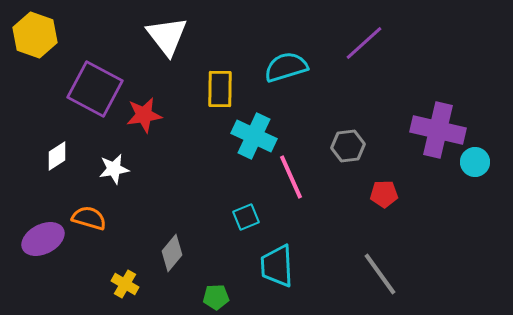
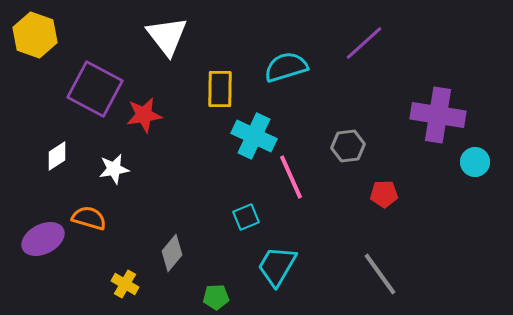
purple cross: moved 15 px up; rotated 4 degrees counterclockwise
cyan trapezoid: rotated 33 degrees clockwise
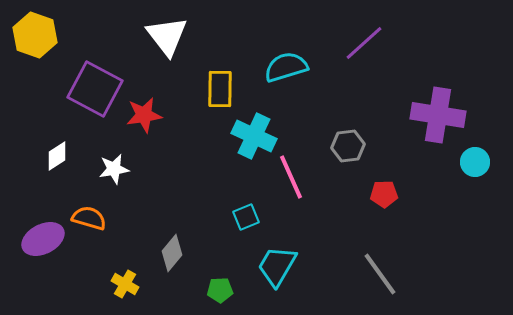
green pentagon: moved 4 px right, 7 px up
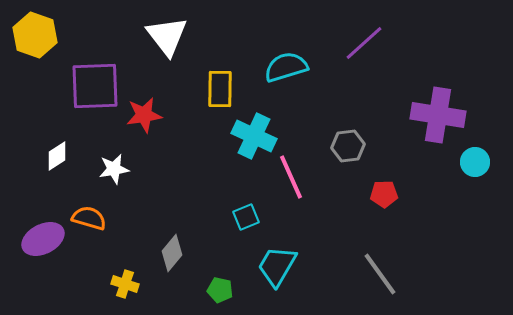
purple square: moved 3 px up; rotated 30 degrees counterclockwise
yellow cross: rotated 12 degrees counterclockwise
green pentagon: rotated 15 degrees clockwise
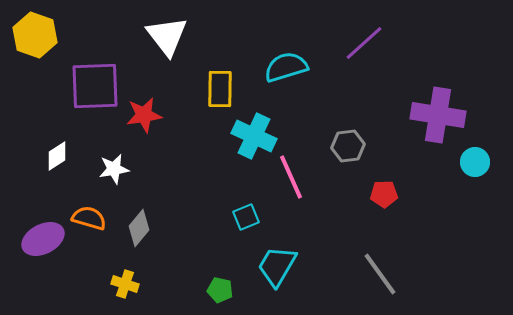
gray diamond: moved 33 px left, 25 px up
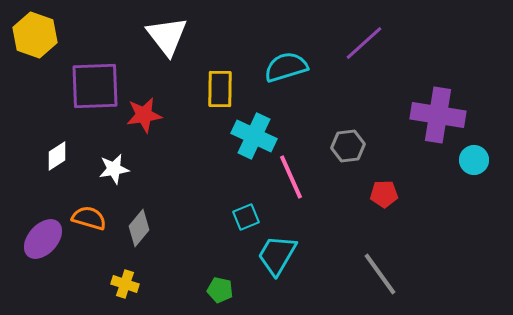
cyan circle: moved 1 px left, 2 px up
purple ellipse: rotated 21 degrees counterclockwise
cyan trapezoid: moved 11 px up
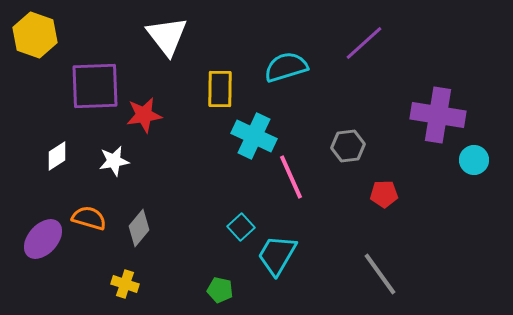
white star: moved 8 px up
cyan square: moved 5 px left, 10 px down; rotated 20 degrees counterclockwise
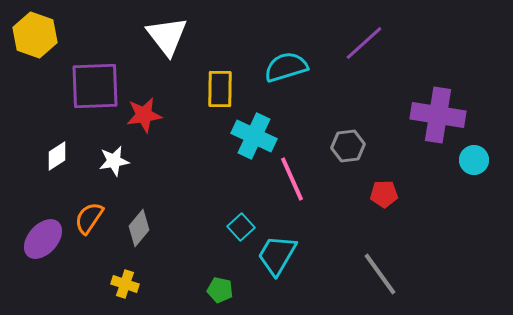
pink line: moved 1 px right, 2 px down
orange semicircle: rotated 72 degrees counterclockwise
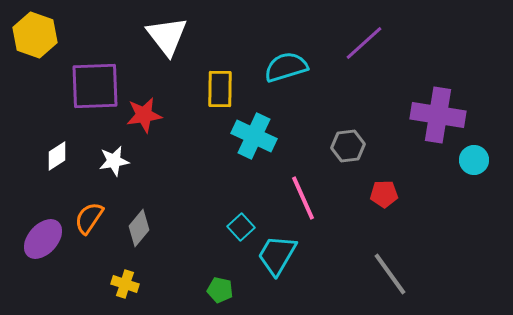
pink line: moved 11 px right, 19 px down
gray line: moved 10 px right
